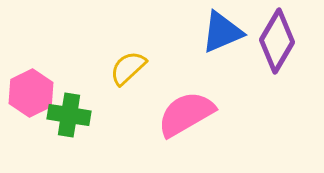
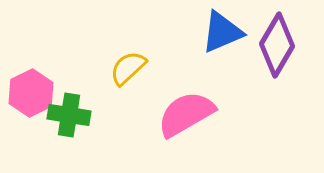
purple diamond: moved 4 px down
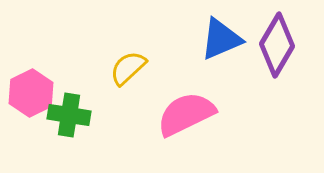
blue triangle: moved 1 px left, 7 px down
pink semicircle: rotated 4 degrees clockwise
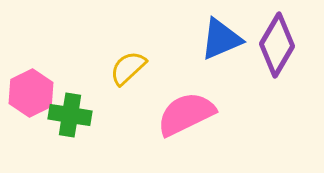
green cross: moved 1 px right
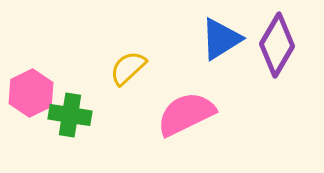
blue triangle: rotated 9 degrees counterclockwise
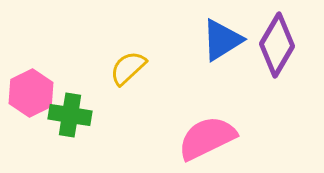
blue triangle: moved 1 px right, 1 px down
pink semicircle: moved 21 px right, 24 px down
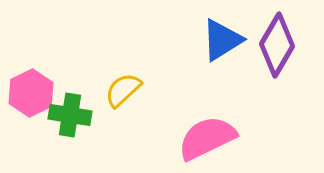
yellow semicircle: moved 5 px left, 22 px down
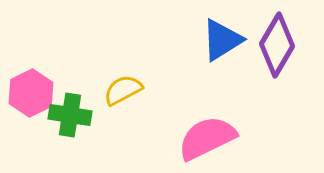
yellow semicircle: rotated 15 degrees clockwise
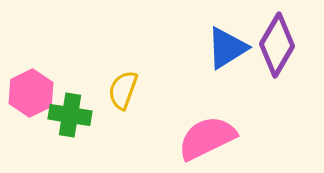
blue triangle: moved 5 px right, 8 px down
yellow semicircle: rotated 42 degrees counterclockwise
